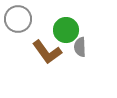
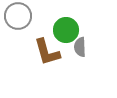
gray circle: moved 3 px up
brown L-shape: rotated 20 degrees clockwise
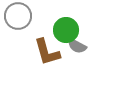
gray semicircle: moved 3 px left, 1 px up; rotated 60 degrees counterclockwise
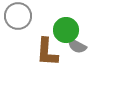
brown L-shape: rotated 20 degrees clockwise
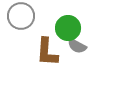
gray circle: moved 3 px right
green circle: moved 2 px right, 2 px up
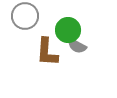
gray circle: moved 4 px right
green circle: moved 2 px down
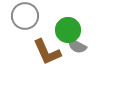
brown L-shape: rotated 28 degrees counterclockwise
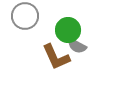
brown L-shape: moved 9 px right, 5 px down
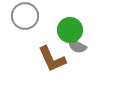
green circle: moved 2 px right
brown L-shape: moved 4 px left, 2 px down
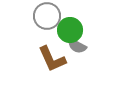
gray circle: moved 22 px right
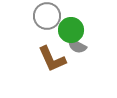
green circle: moved 1 px right
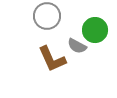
green circle: moved 24 px right
